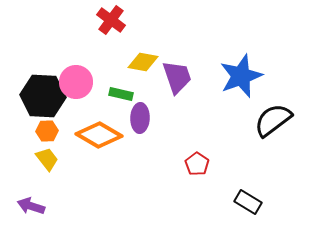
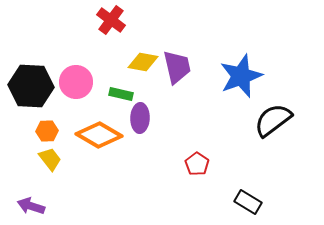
purple trapezoid: moved 10 px up; rotated 6 degrees clockwise
black hexagon: moved 12 px left, 10 px up
yellow trapezoid: moved 3 px right
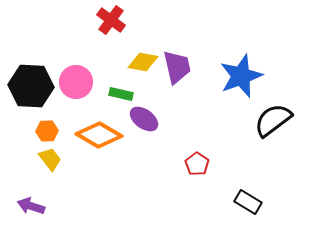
purple ellipse: moved 4 px right, 1 px down; rotated 56 degrees counterclockwise
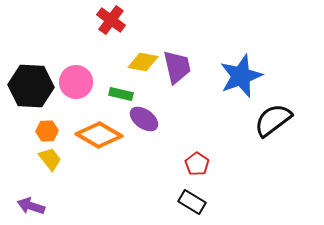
black rectangle: moved 56 px left
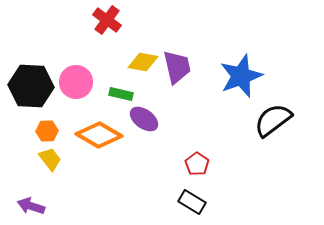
red cross: moved 4 px left
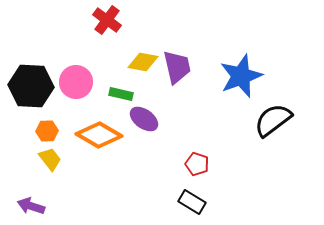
red pentagon: rotated 15 degrees counterclockwise
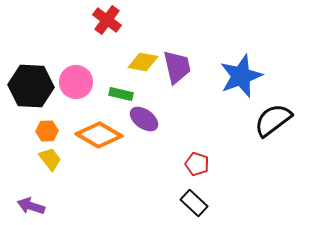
black rectangle: moved 2 px right, 1 px down; rotated 12 degrees clockwise
